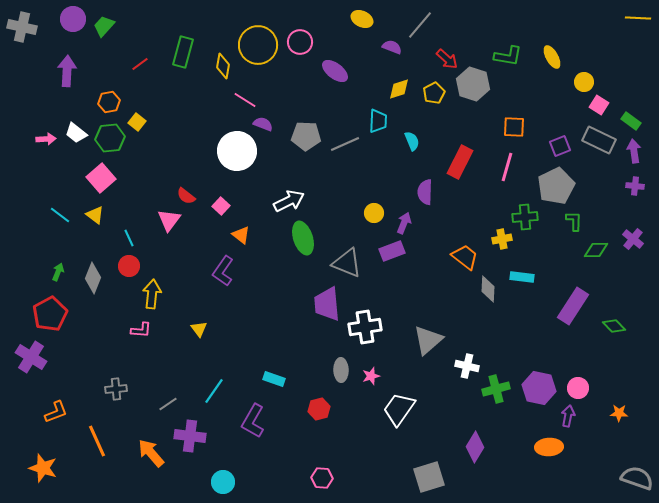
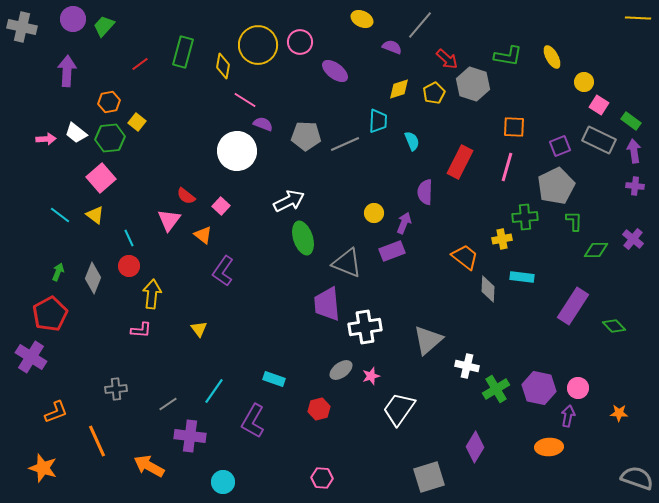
orange triangle at (241, 235): moved 38 px left
gray ellipse at (341, 370): rotated 55 degrees clockwise
green cross at (496, 389): rotated 16 degrees counterclockwise
orange arrow at (151, 453): moved 2 px left, 13 px down; rotated 20 degrees counterclockwise
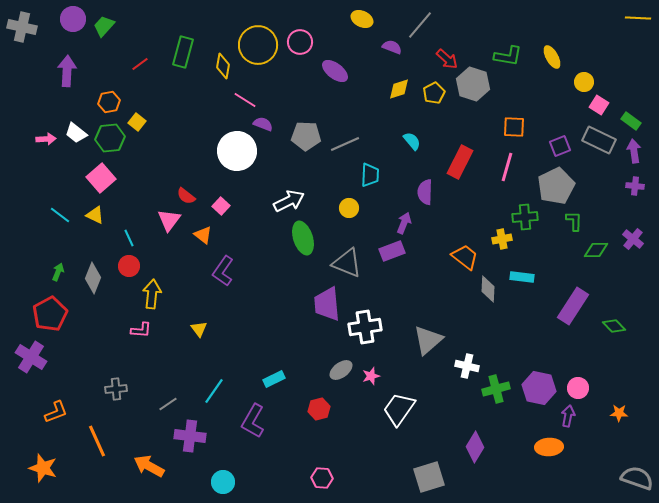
cyan trapezoid at (378, 121): moved 8 px left, 54 px down
cyan semicircle at (412, 141): rotated 18 degrees counterclockwise
yellow circle at (374, 213): moved 25 px left, 5 px up
yellow triangle at (95, 215): rotated 12 degrees counterclockwise
cyan rectangle at (274, 379): rotated 45 degrees counterclockwise
green cross at (496, 389): rotated 16 degrees clockwise
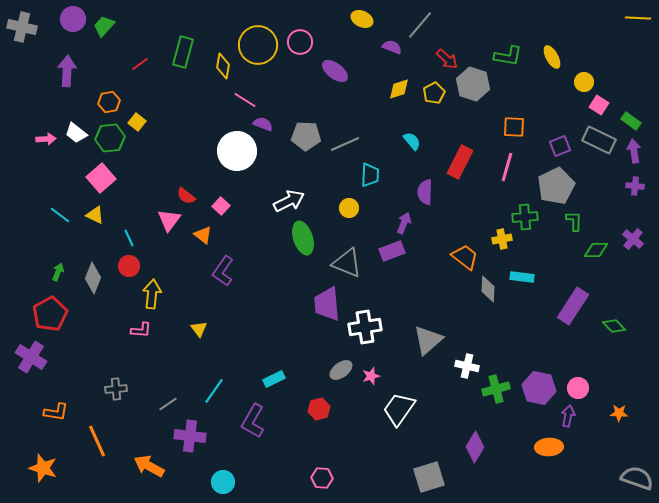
orange L-shape at (56, 412): rotated 30 degrees clockwise
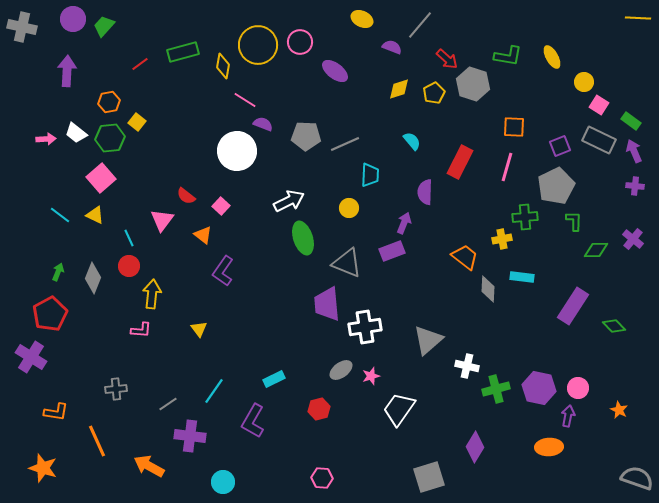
green rectangle at (183, 52): rotated 60 degrees clockwise
purple arrow at (634, 151): rotated 15 degrees counterclockwise
pink triangle at (169, 220): moved 7 px left
orange star at (619, 413): moved 3 px up; rotated 24 degrees clockwise
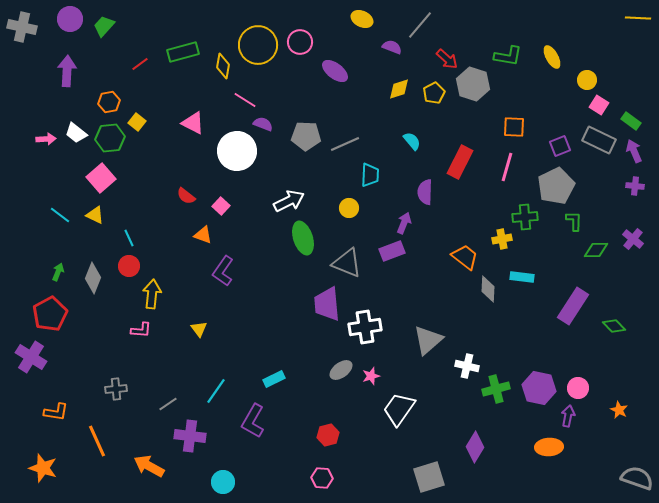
purple circle at (73, 19): moved 3 px left
yellow circle at (584, 82): moved 3 px right, 2 px up
pink triangle at (162, 220): moved 31 px right, 97 px up; rotated 40 degrees counterclockwise
orange triangle at (203, 235): rotated 18 degrees counterclockwise
cyan line at (214, 391): moved 2 px right
red hexagon at (319, 409): moved 9 px right, 26 px down
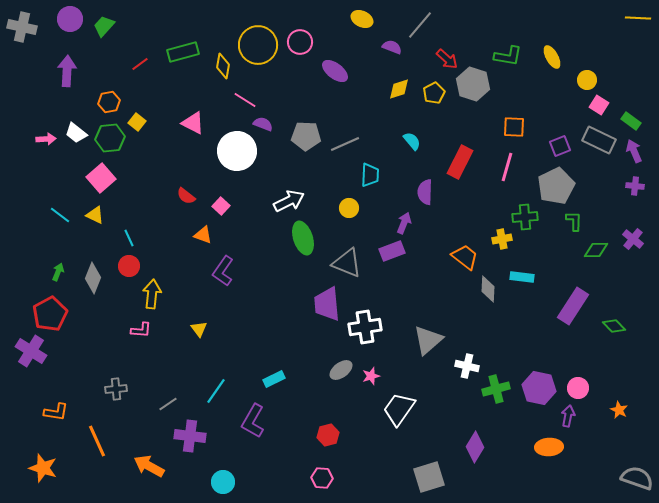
purple cross at (31, 357): moved 6 px up
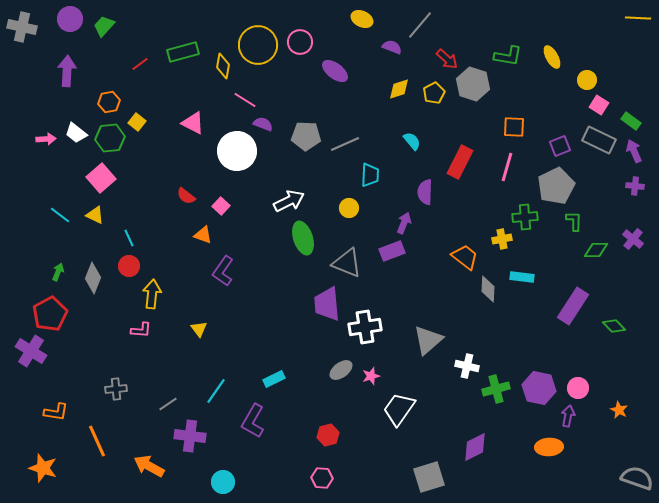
purple diamond at (475, 447): rotated 32 degrees clockwise
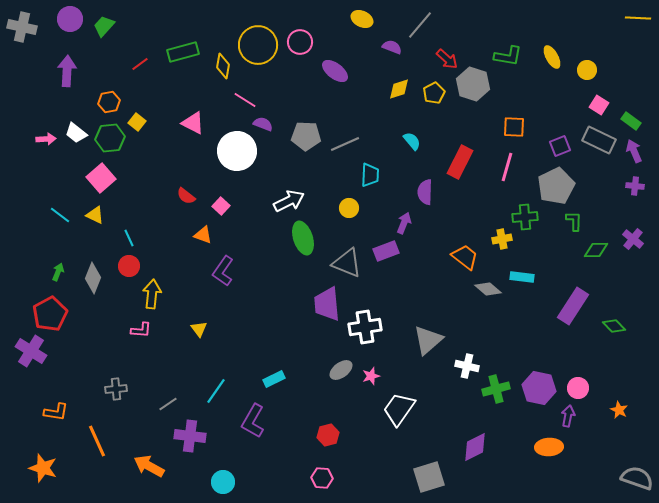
yellow circle at (587, 80): moved 10 px up
purple rectangle at (392, 251): moved 6 px left
gray diamond at (488, 289): rotated 52 degrees counterclockwise
